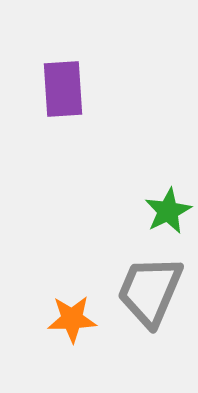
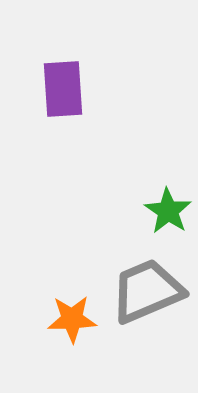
green star: rotated 12 degrees counterclockwise
gray trapezoid: moved 3 px left; rotated 44 degrees clockwise
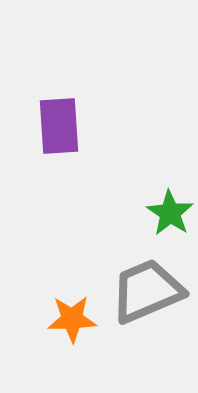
purple rectangle: moved 4 px left, 37 px down
green star: moved 2 px right, 2 px down
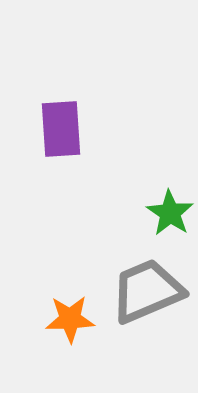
purple rectangle: moved 2 px right, 3 px down
orange star: moved 2 px left
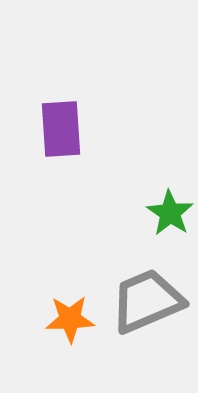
gray trapezoid: moved 10 px down
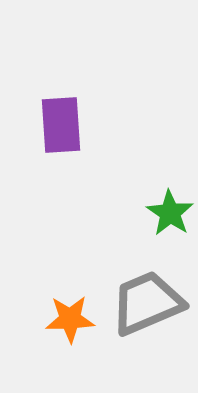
purple rectangle: moved 4 px up
gray trapezoid: moved 2 px down
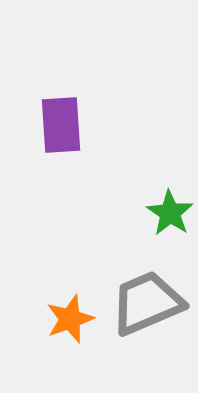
orange star: rotated 18 degrees counterclockwise
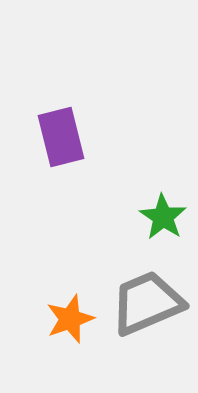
purple rectangle: moved 12 px down; rotated 10 degrees counterclockwise
green star: moved 7 px left, 4 px down
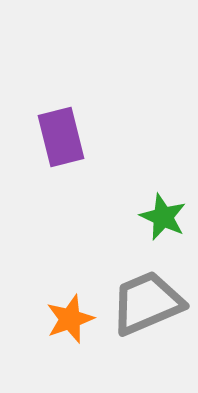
green star: rotated 9 degrees counterclockwise
